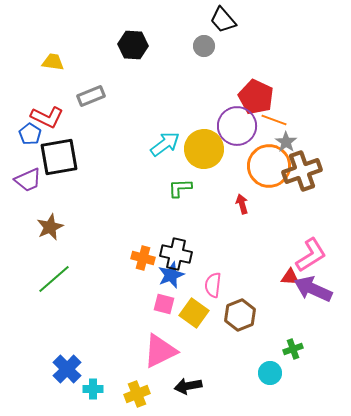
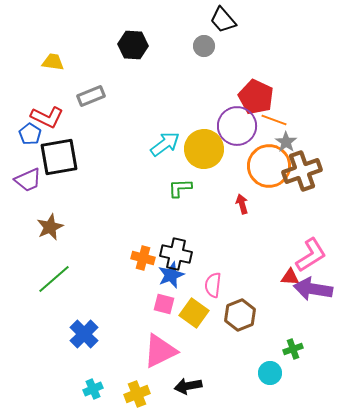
purple arrow: rotated 15 degrees counterclockwise
blue cross: moved 17 px right, 35 px up
cyan cross: rotated 24 degrees counterclockwise
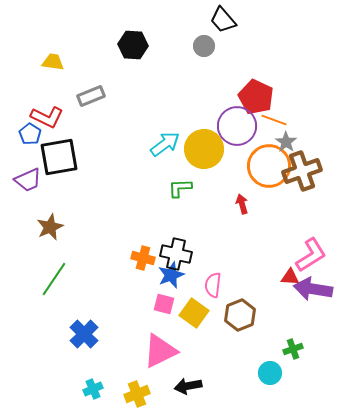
green line: rotated 15 degrees counterclockwise
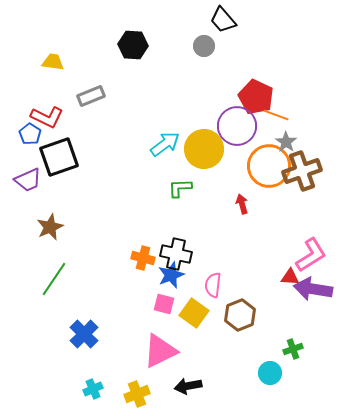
orange line: moved 2 px right, 5 px up
black square: rotated 9 degrees counterclockwise
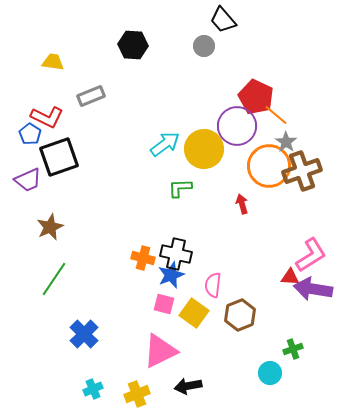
orange line: rotated 20 degrees clockwise
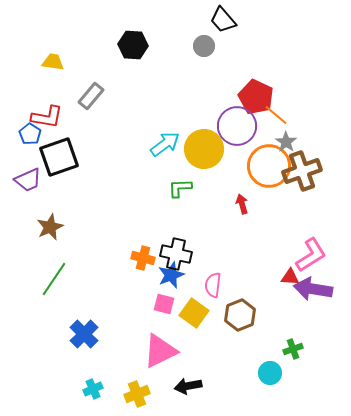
gray rectangle: rotated 28 degrees counterclockwise
red L-shape: rotated 16 degrees counterclockwise
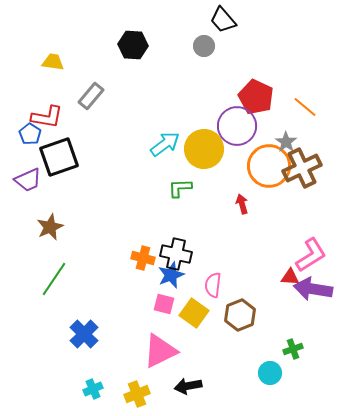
orange line: moved 29 px right, 8 px up
brown cross: moved 3 px up; rotated 6 degrees counterclockwise
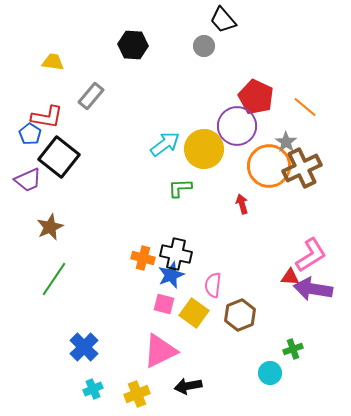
black square: rotated 33 degrees counterclockwise
blue cross: moved 13 px down
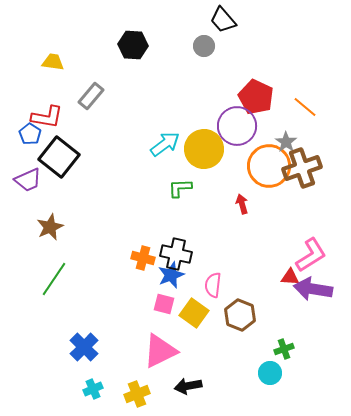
brown cross: rotated 6 degrees clockwise
brown hexagon: rotated 16 degrees counterclockwise
green cross: moved 9 px left
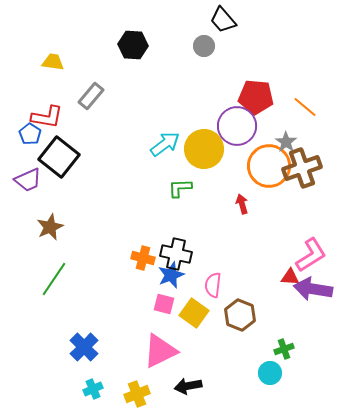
red pentagon: rotated 20 degrees counterclockwise
